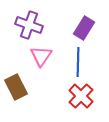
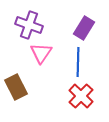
pink triangle: moved 3 px up
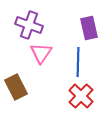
purple rectangle: moved 5 px right; rotated 45 degrees counterclockwise
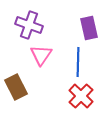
pink triangle: moved 2 px down
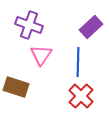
purple rectangle: moved 2 px right, 1 px up; rotated 60 degrees clockwise
brown rectangle: rotated 45 degrees counterclockwise
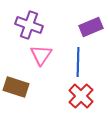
purple rectangle: rotated 20 degrees clockwise
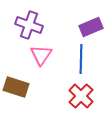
blue line: moved 3 px right, 3 px up
